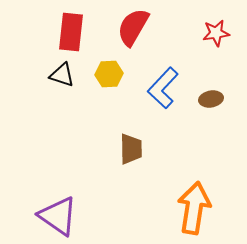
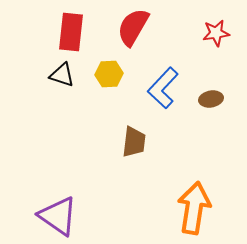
brown trapezoid: moved 3 px right, 7 px up; rotated 8 degrees clockwise
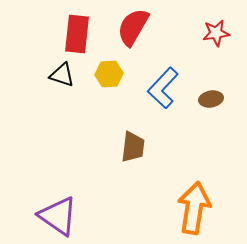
red rectangle: moved 6 px right, 2 px down
brown trapezoid: moved 1 px left, 5 px down
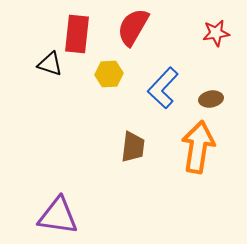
black triangle: moved 12 px left, 11 px up
orange arrow: moved 4 px right, 61 px up
purple triangle: rotated 27 degrees counterclockwise
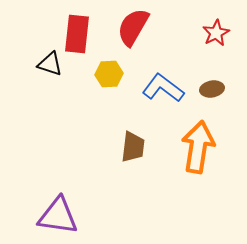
red star: rotated 20 degrees counterclockwise
blue L-shape: rotated 84 degrees clockwise
brown ellipse: moved 1 px right, 10 px up
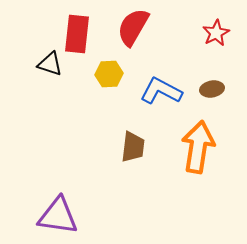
blue L-shape: moved 2 px left, 3 px down; rotated 9 degrees counterclockwise
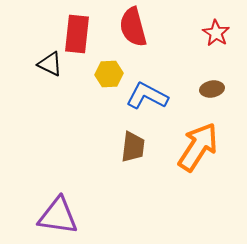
red semicircle: rotated 45 degrees counterclockwise
red star: rotated 12 degrees counterclockwise
black triangle: rotated 8 degrees clockwise
blue L-shape: moved 14 px left, 5 px down
orange arrow: rotated 24 degrees clockwise
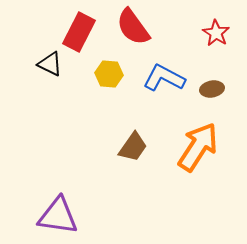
red semicircle: rotated 21 degrees counterclockwise
red rectangle: moved 2 px right, 2 px up; rotated 21 degrees clockwise
yellow hexagon: rotated 8 degrees clockwise
blue L-shape: moved 17 px right, 18 px up
brown trapezoid: rotated 28 degrees clockwise
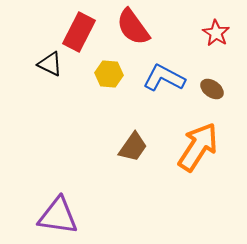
brown ellipse: rotated 45 degrees clockwise
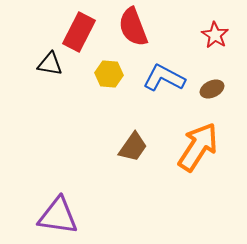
red semicircle: rotated 15 degrees clockwise
red star: moved 1 px left, 2 px down
black triangle: rotated 16 degrees counterclockwise
brown ellipse: rotated 60 degrees counterclockwise
